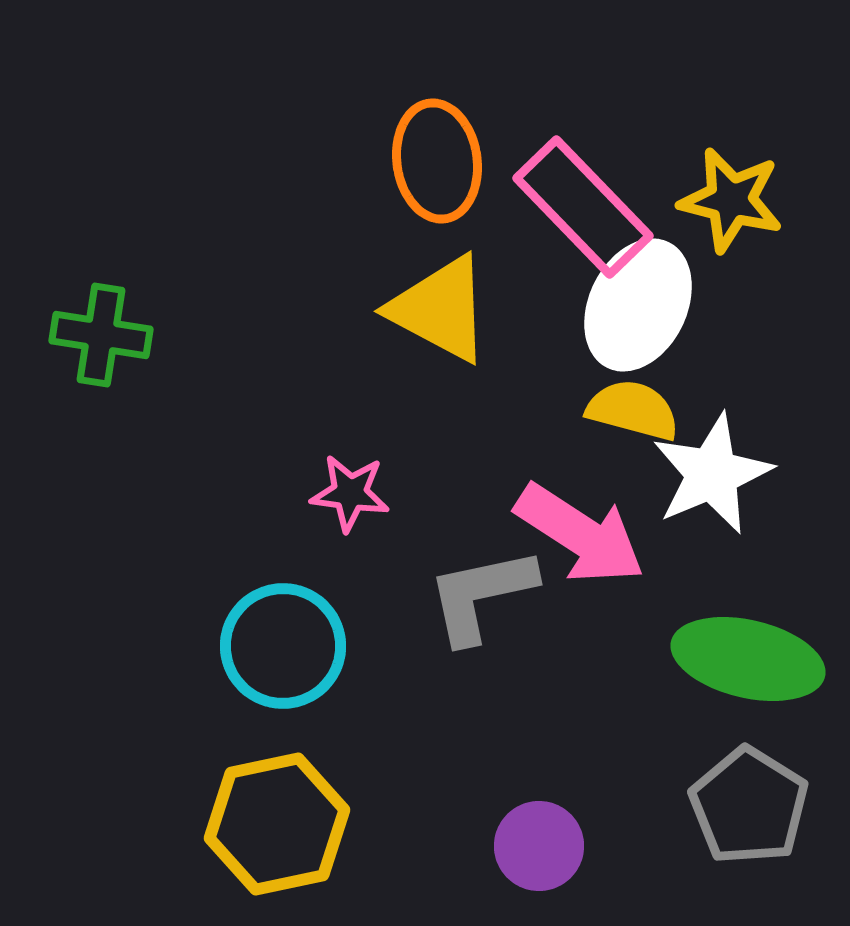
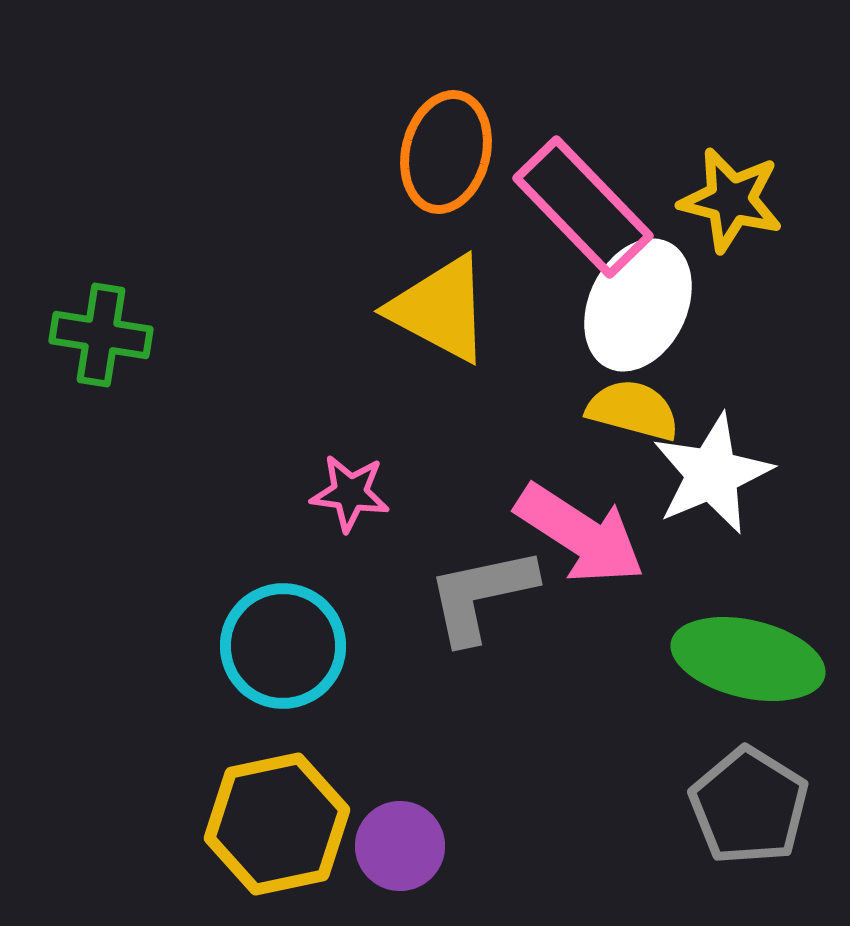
orange ellipse: moved 9 px right, 9 px up; rotated 22 degrees clockwise
purple circle: moved 139 px left
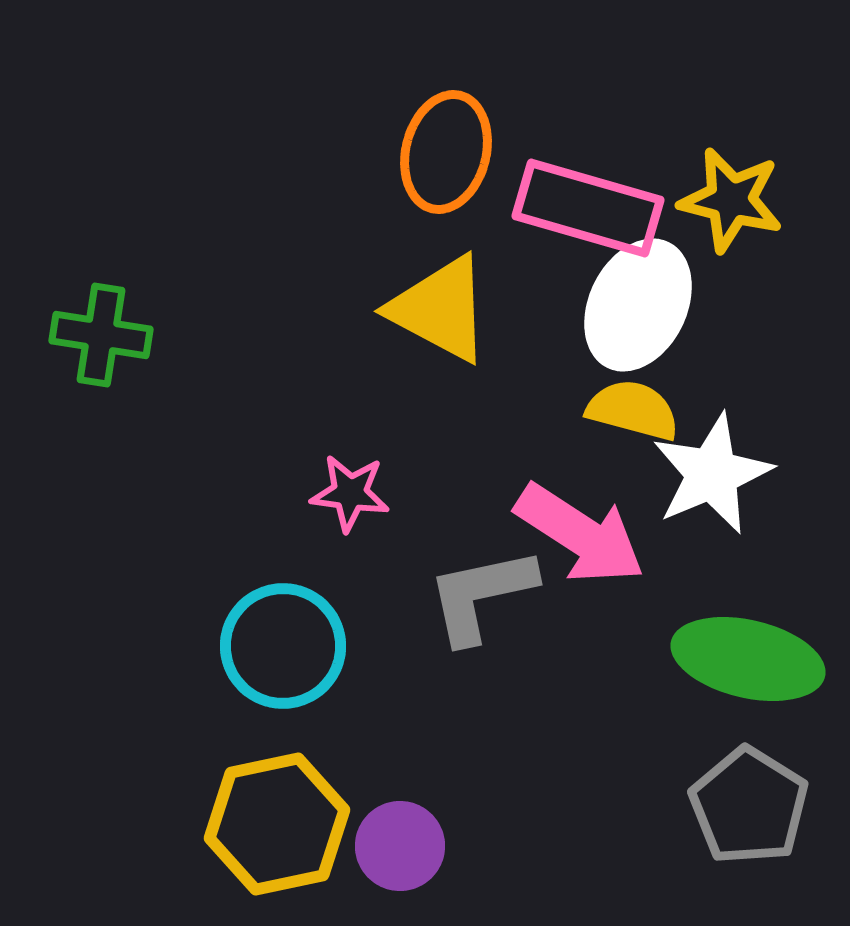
pink rectangle: moved 5 px right, 1 px down; rotated 30 degrees counterclockwise
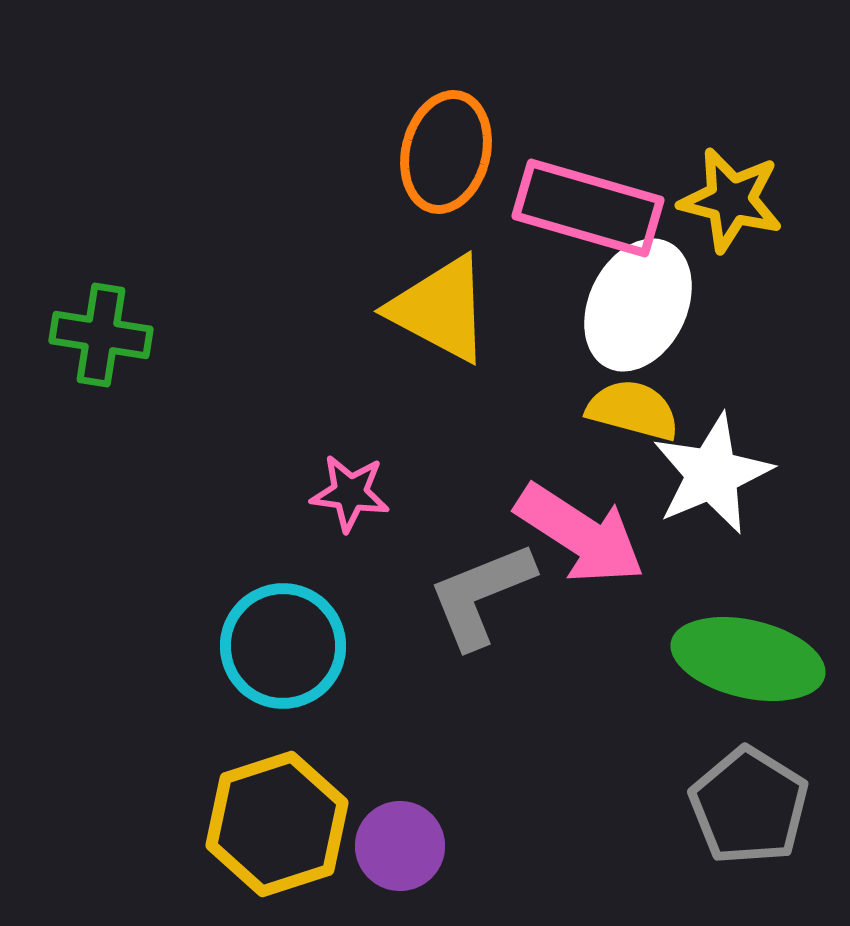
gray L-shape: rotated 10 degrees counterclockwise
yellow hexagon: rotated 6 degrees counterclockwise
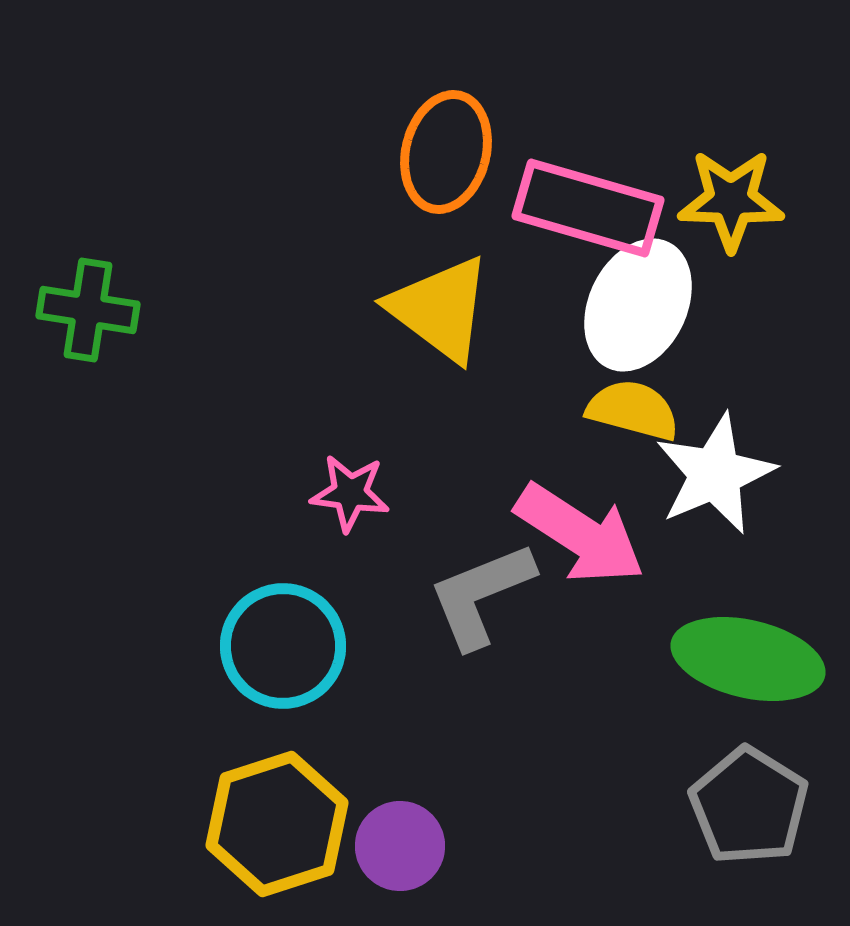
yellow star: rotated 12 degrees counterclockwise
yellow triangle: rotated 9 degrees clockwise
green cross: moved 13 px left, 25 px up
white star: moved 3 px right
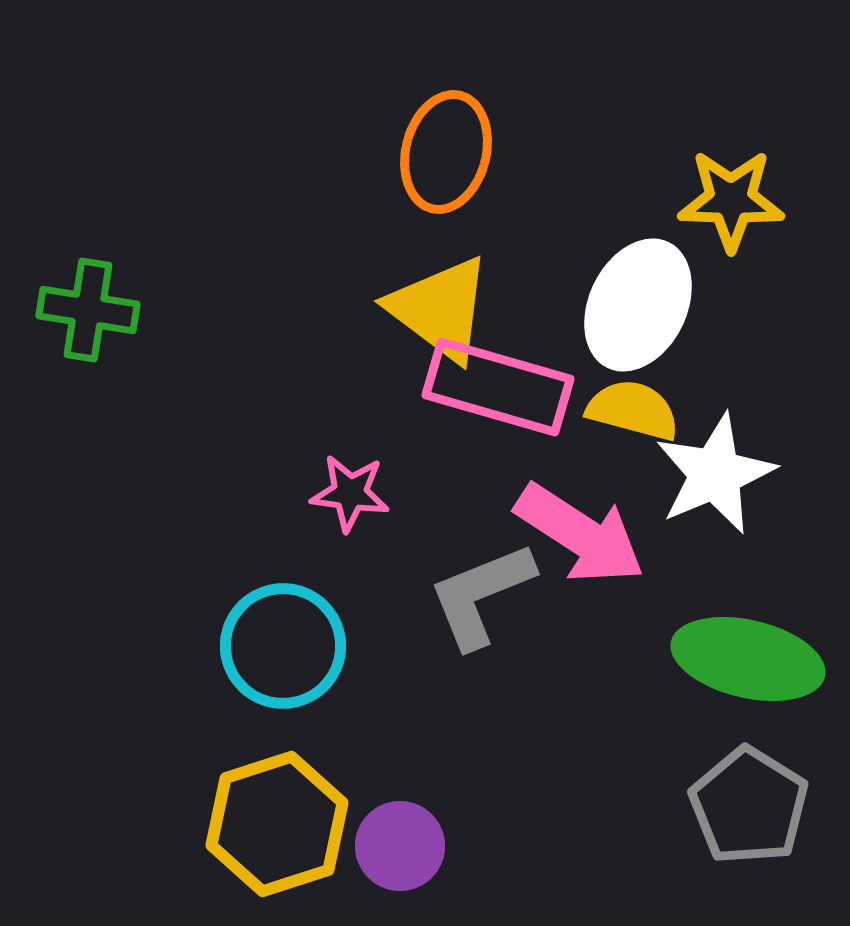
pink rectangle: moved 90 px left, 179 px down
